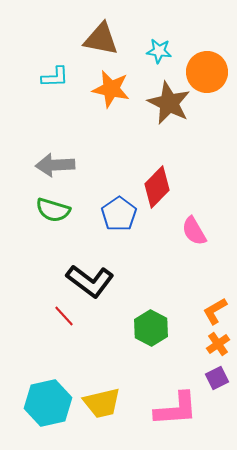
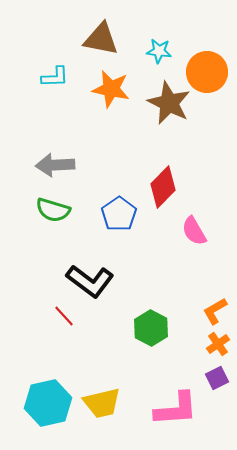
red diamond: moved 6 px right
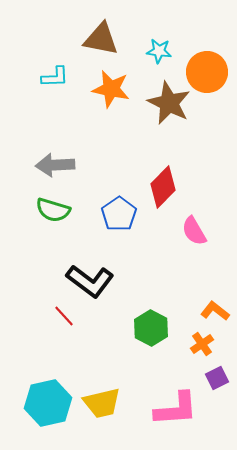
orange L-shape: rotated 68 degrees clockwise
orange cross: moved 16 px left
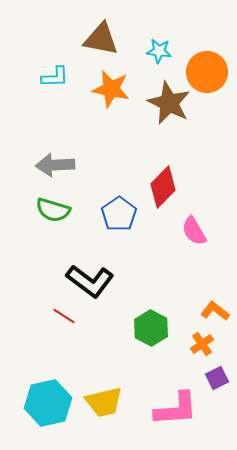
red line: rotated 15 degrees counterclockwise
yellow trapezoid: moved 2 px right, 1 px up
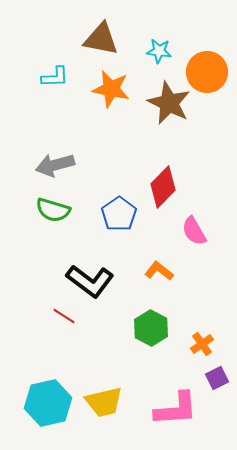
gray arrow: rotated 12 degrees counterclockwise
orange L-shape: moved 56 px left, 40 px up
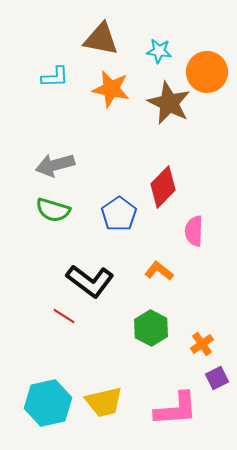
pink semicircle: rotated 32 degrees clockwise
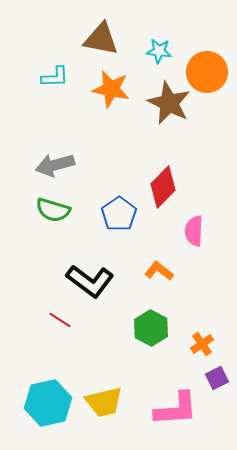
red line: moved 4 px left, 4 px down
